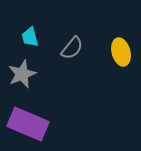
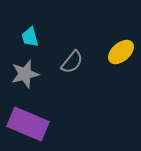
gray semicircle: moved 14 px down
yellow ellipse: rotated 64 degrees clockwise
gray star: moved 3 px right; rotated 8 degrees clockwise
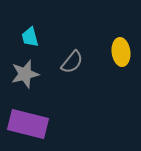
yellow ellipse: rotated 56 degrees counterclockwise
purple rectangle: rotated 9 degrees counterclockwise
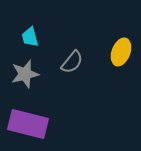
yellow ellipse: rotated 28 degrees clockwise
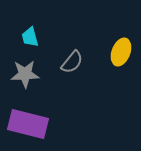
gray star: rotated 12 degrees clockwise
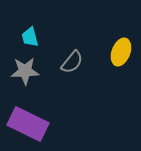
gray star: moved 3 px up
purple rectangle: rotated 12 degrees clockwise
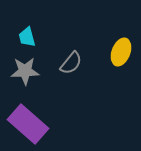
cyan trapezoid: moved 3 px left
gray semicircle: moved 1 px left, 1 px down
purple rectangle: rotated 15 degrees clockwise
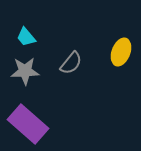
cyan trapezoid: moved 1 px left; rotated 25 degrees counterclockwise
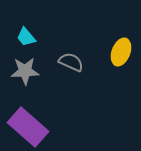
gray semicircle: moved 1 px up; rotated 105 degrees counterclockwise
purple rectangle: moved 3 px down
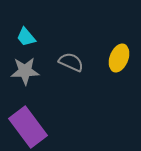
yellow ellipse: moved 2 px left, 6 px down
purple rectangle: rotated 12 degrees clockwise
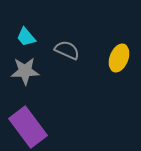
gray semicircle: moved 4 px left, 12 px up
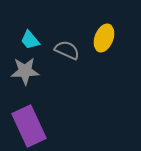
cyan trapezoid: moved 4 px right, 3 px down
yellow ellipse: moved 15 px left, 20 px up
purple rectangle: moved 1 px right, 1 px up; rotated 12 degrees clockwise
